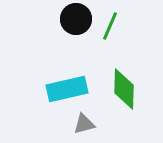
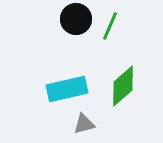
green diamond: moved 1 px left, 3 px up; rotated 48 degrees clockwise
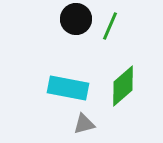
cyan rectangle: moved 1 px right, 1 px up; rotated 24 degrees clockwise
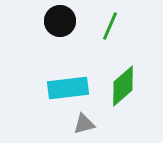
black circle: moved 16 px left, 2 px down
cyan rectangle: rotated 18 degrees counterclockwise
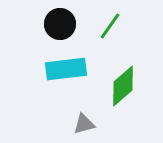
black circle: moved 3 px down
green line: rotated 12 degrees clockwise
cyan rectangle: moved 2 px left, 19 px up
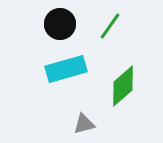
cyan rectangle: rotated 9 degrees counterclockwise
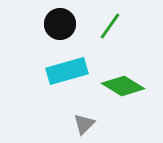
cyan rectangle: moved 1 px right, 2 px down
green diamond: rotated 72 degrees clockwise
gray triangle: rotated 30 degrees counterclockwise
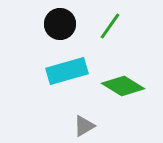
gray triangle: moved 2 px down; rotated 15 degrees clockwise
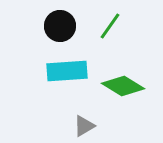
black circle: moved 2 px down
cyan rectangle: rotated 12 degrees clockwise
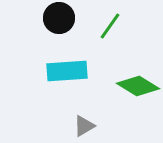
black circle: moved 1 px left, 8 px up
green diamond: moved 15 px right
